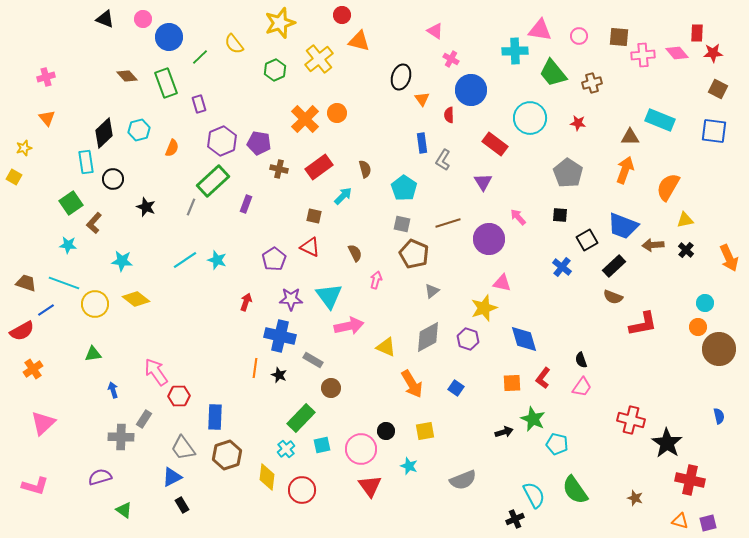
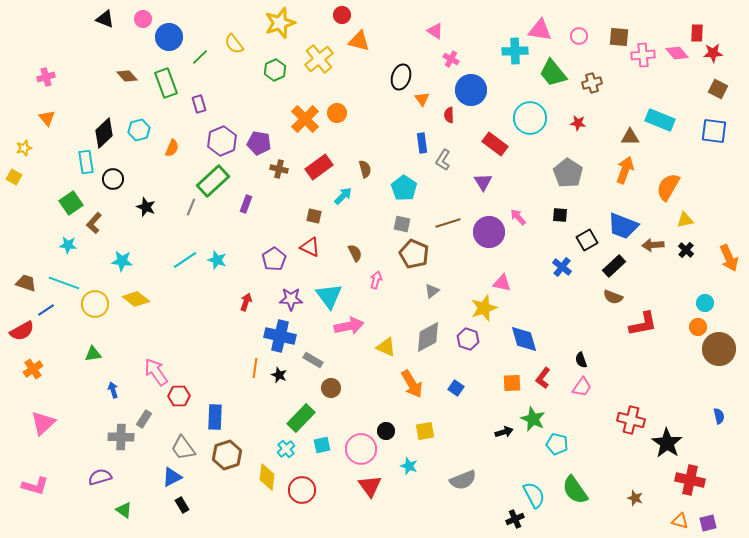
purple circle at (489, 239): moved 7 px up
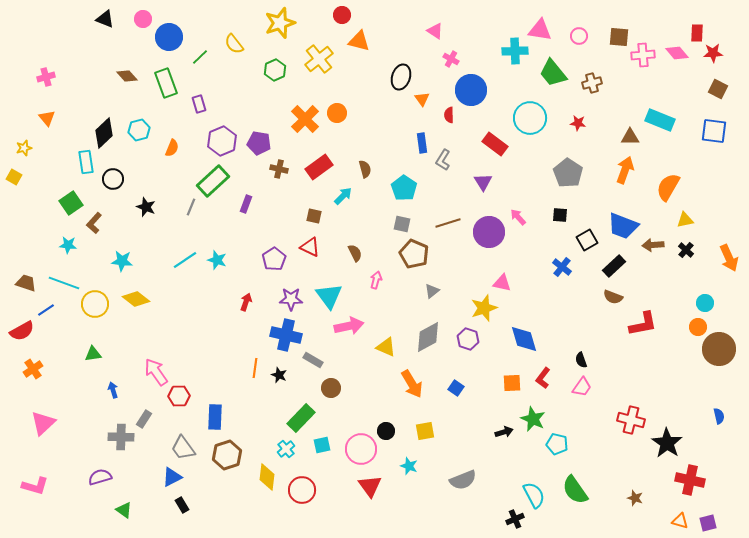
blue cross at (280, 336): moved 6 px right, 1 px up
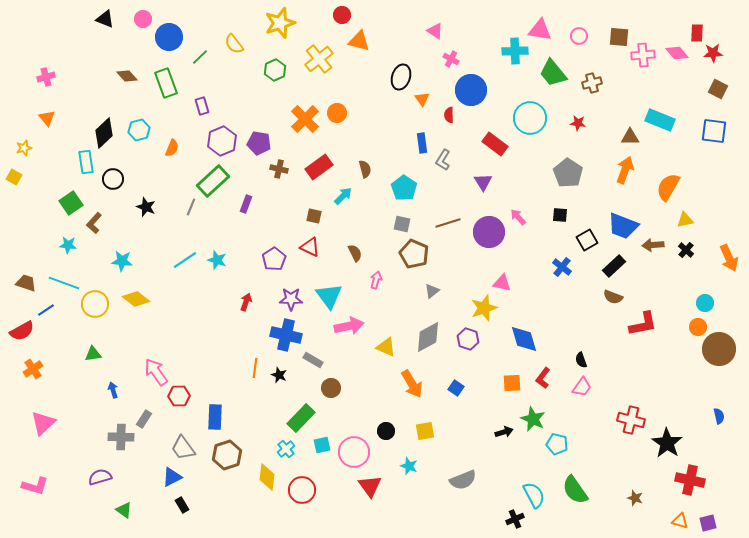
purple rectangle at (199, 104): moved 3 px right, 2 px down
pink circle at (361, 449): moved 7 px left, 3 px down
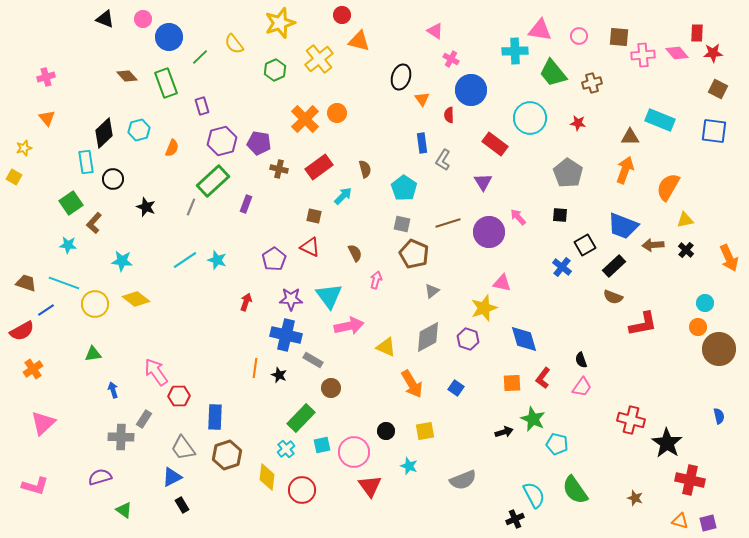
purple hexagon at (222, 141): rotated 8 degrees clockwise
black square at (587, 240): moved 2 px left, 5 px down
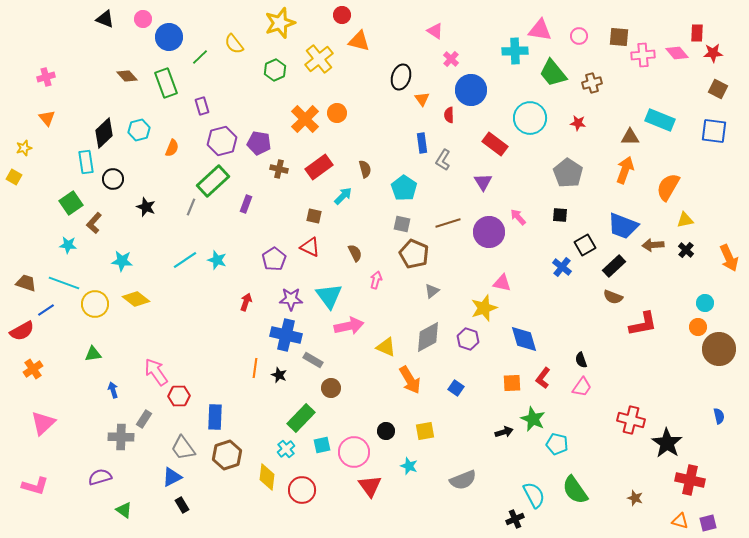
pink cross at (451, 59): rotated 14 degrees clockwise
orange arrow at (412, 384): moved 2 px left, 4 px up
